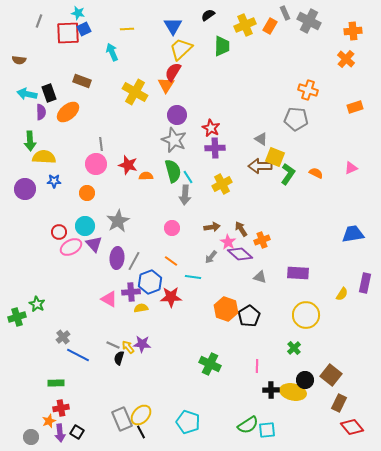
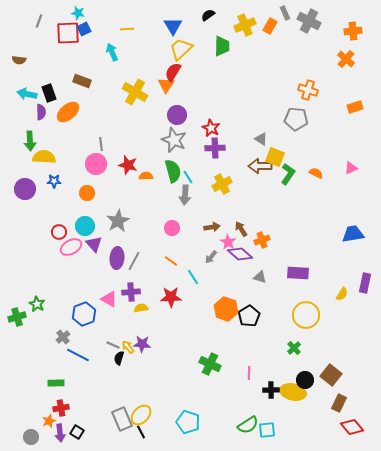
cyan line at (193, 277): rotated 49 degrees clockwise
blue hexagon at (150, 282): moved 66 px left, 32 px down
pink line at (257, 366): moved 8 px left, 7 px down
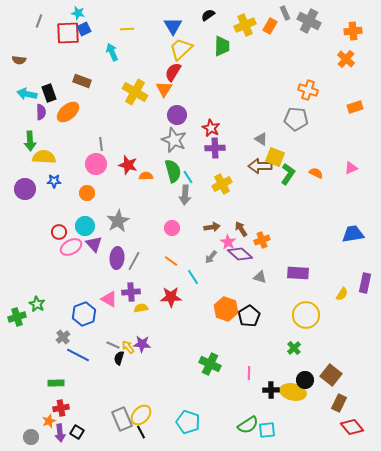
orange triangle at (166, 85): moved 2 px left, 4 px down
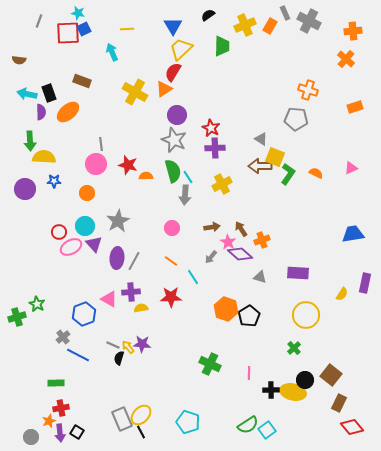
orange triangle at (164, 89): rotated 24 degrees clockwise
cyan square at (267, 430): rotated 30 degrees counterclockwise
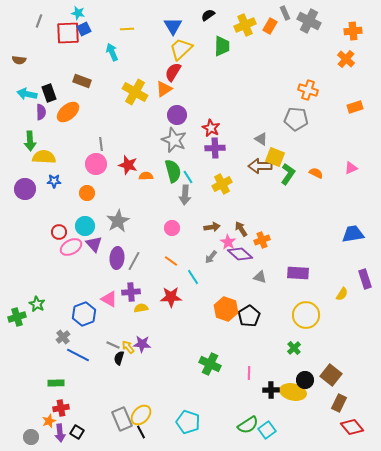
purple rectangle at (365, 283): moved 4 px up; rotated 30 degrees counterclockwise
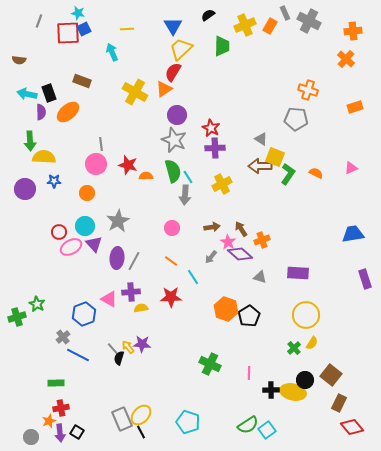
yellow semicircle at (342, 294): moved 30 px left, 49 px down
gray line at (113, 345): moved 4 px down; rotated 24 degrees clockwise
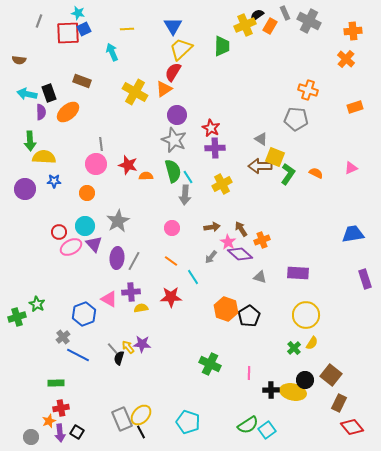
black semicircle at (208, 15): moved 49 px right
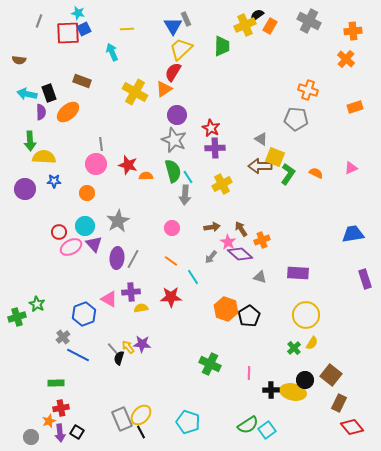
gray rectangle at (285, 13): moved 99 px left, 6 px down
gray line at (134, 261): moved 1 px left, 2 px up
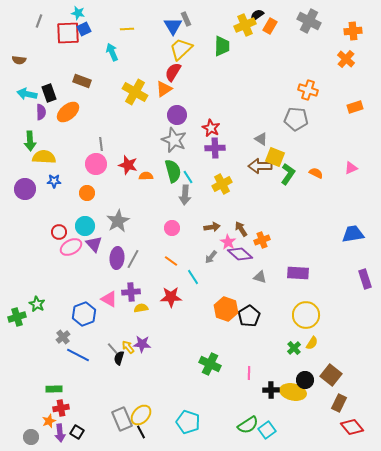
green rectangle at (56, 383): moved 2 px left, 6 px down
